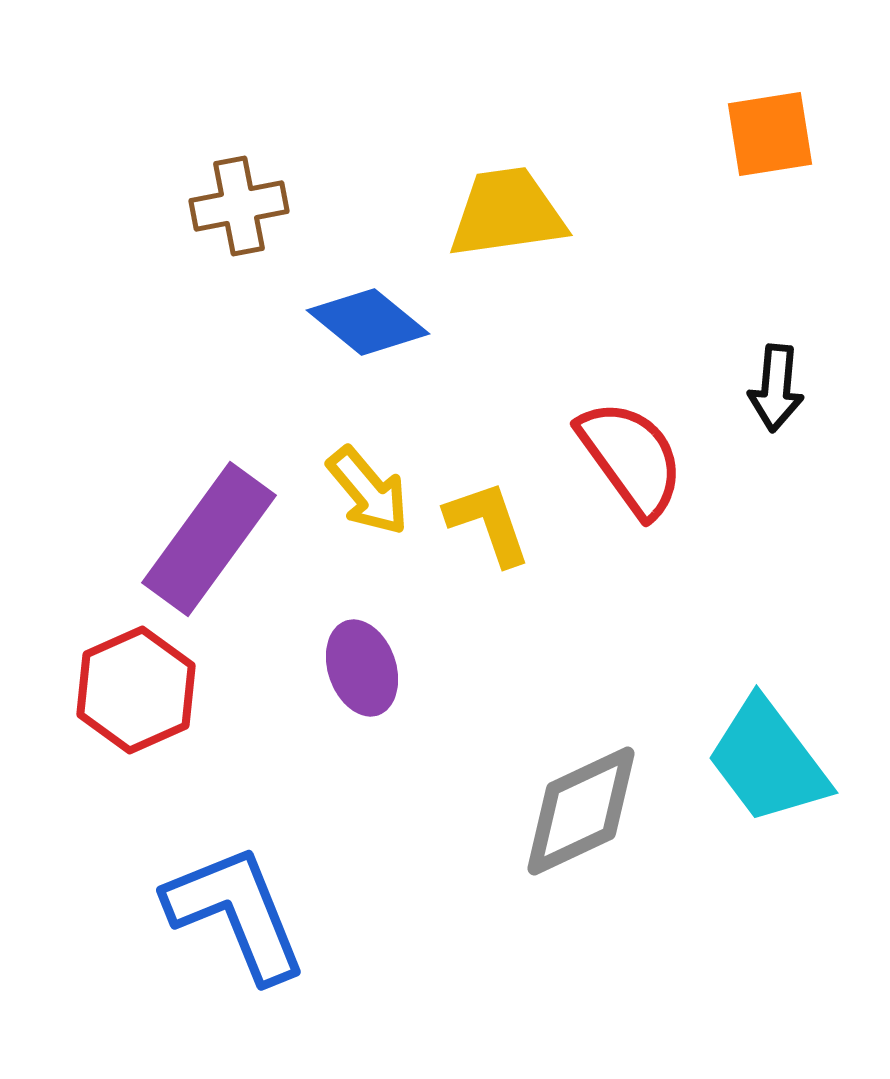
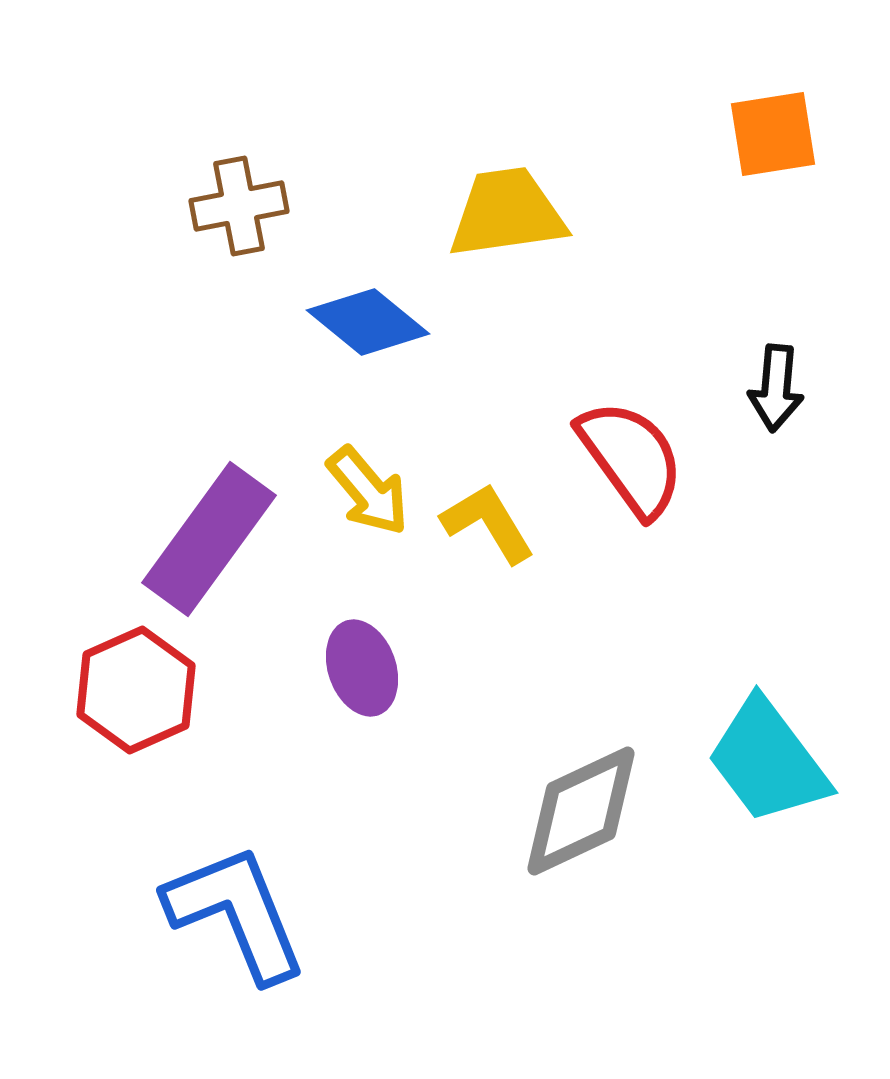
orange square: moved 3 px right
yellow L-shape: rotated 12 degrees counterclockwise
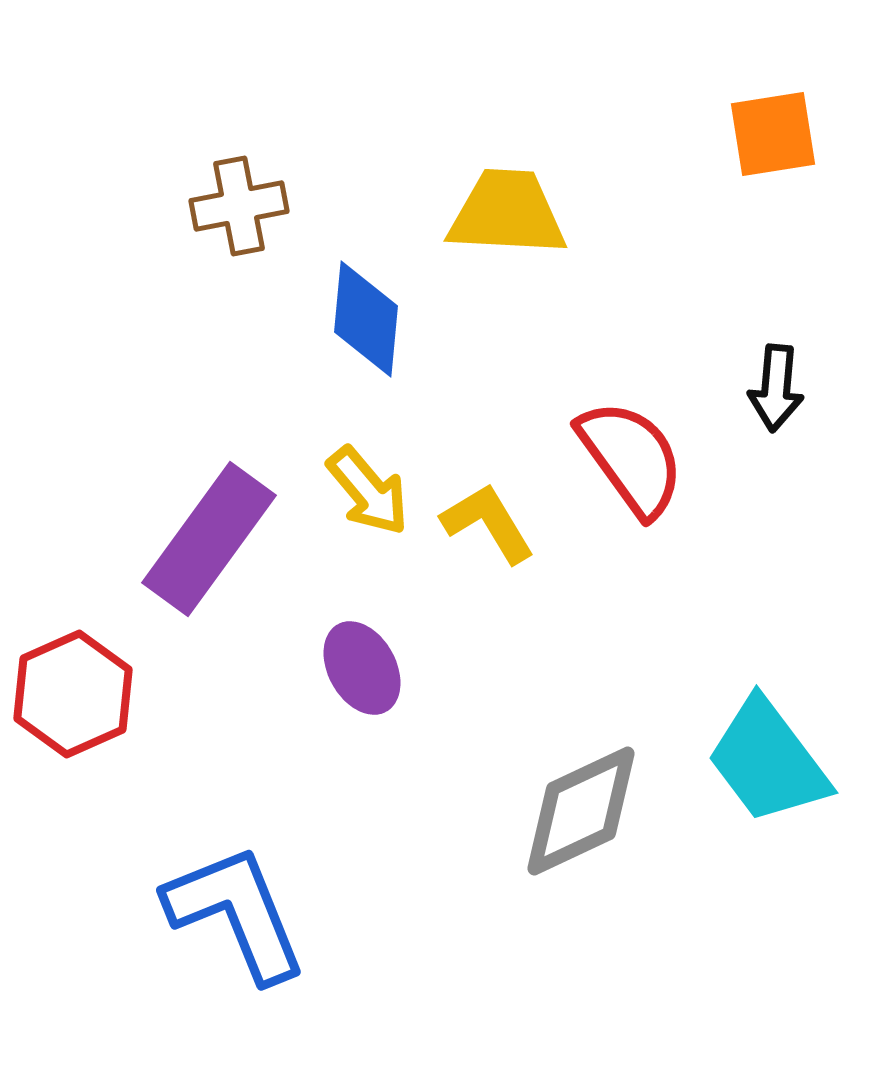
yellow trapezoid: rotated 11 degrees clockwise
blue diamond: moved 2 px left, 3 px up; rotated 56 degrees clockwise
purple ellipse: rotated 10 degrees counterclockwise
red hexagon: moved 63 px left, 4 px down
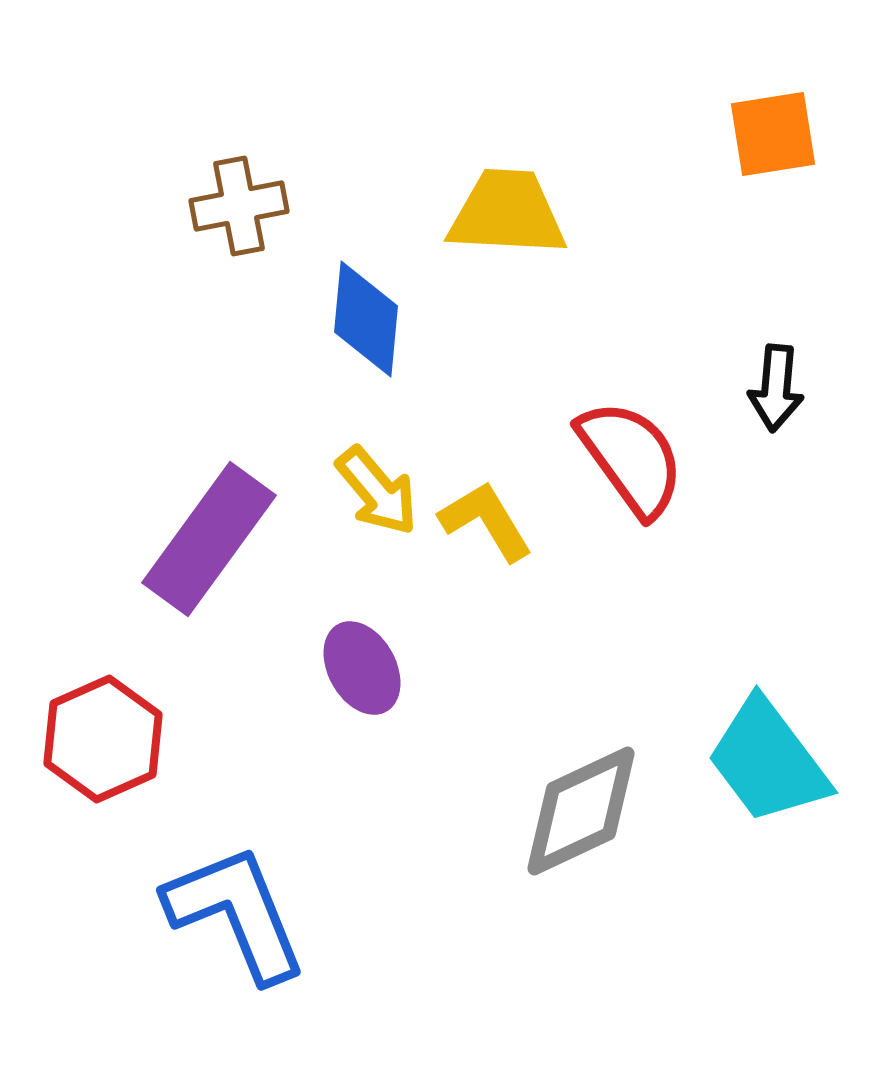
yellow arrow: moved 9 px right
yellow L-shape: moved 2 px left, 2 px up
red hexagon: moved 30 px right, 45 px down
